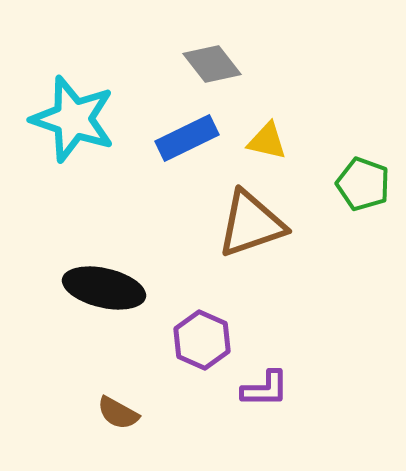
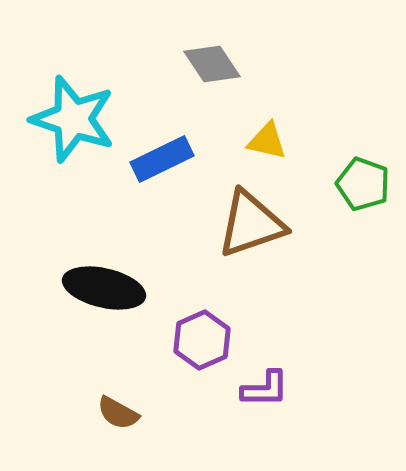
gray diamond: rotated 4 degrees clockwise
blue rectangle: moved 25 px left, 21 px down
purple hexagon: rotated 12 degrees clockwise
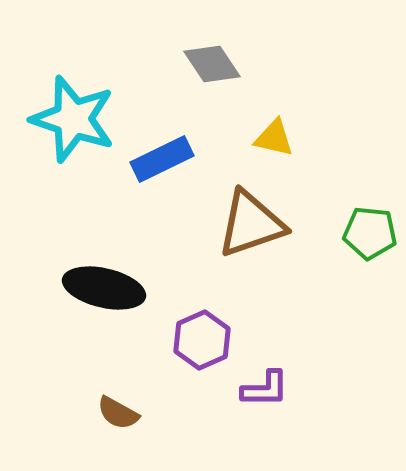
yellow triangle: moved 7 px right, 3 px up
green pentagon: moved 7 px right, 49 px down; rotated 14 degrees counterclockwise
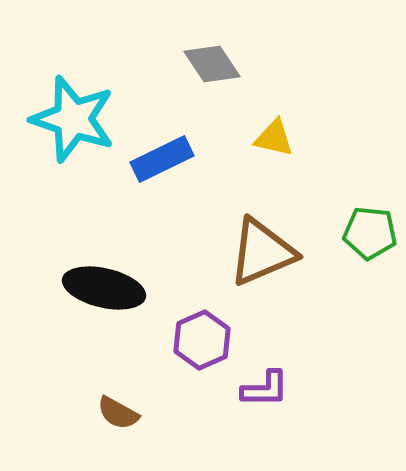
brown triangle: moved 11 px right, 28 px down; rotated 4 degrees counterclockwise
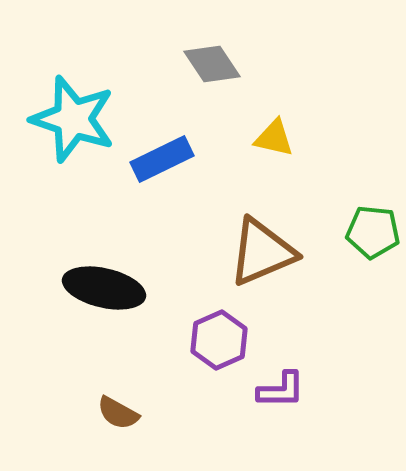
green pentagon: moved 3 px right, 1 px up
purple hexagon: moved 17 px right
purple L-shape: moved 16 px right, 1 px down
